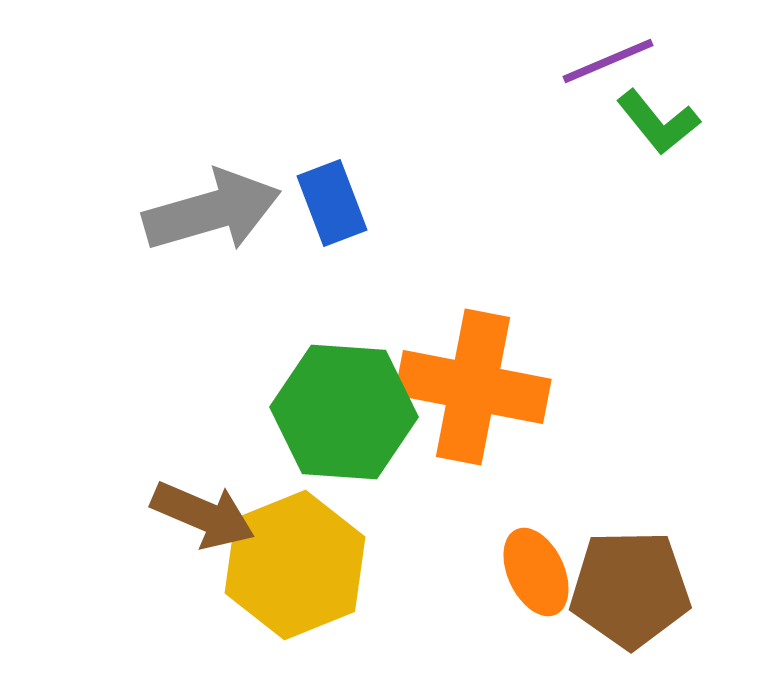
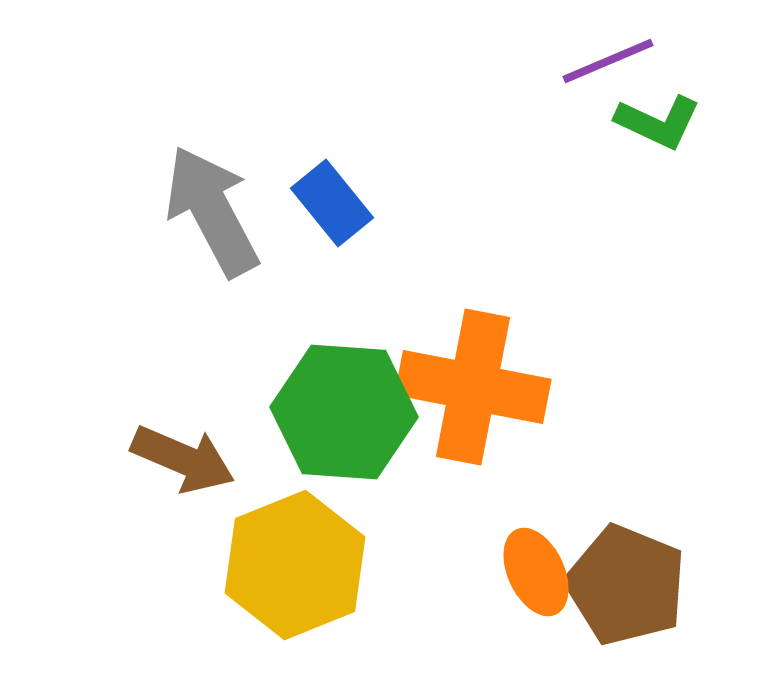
green L-shape: rotated 26 degrees counterclockwise
blue rectangle: rotated 18 degrees counterclockwise
gray arrow: rotated 102 degrees counterclockwise
brown arrow: moved 20 px left, 56 px up
brown pentagon: moved 4 px left, 4 px up; rotated 23 degrees clockwise
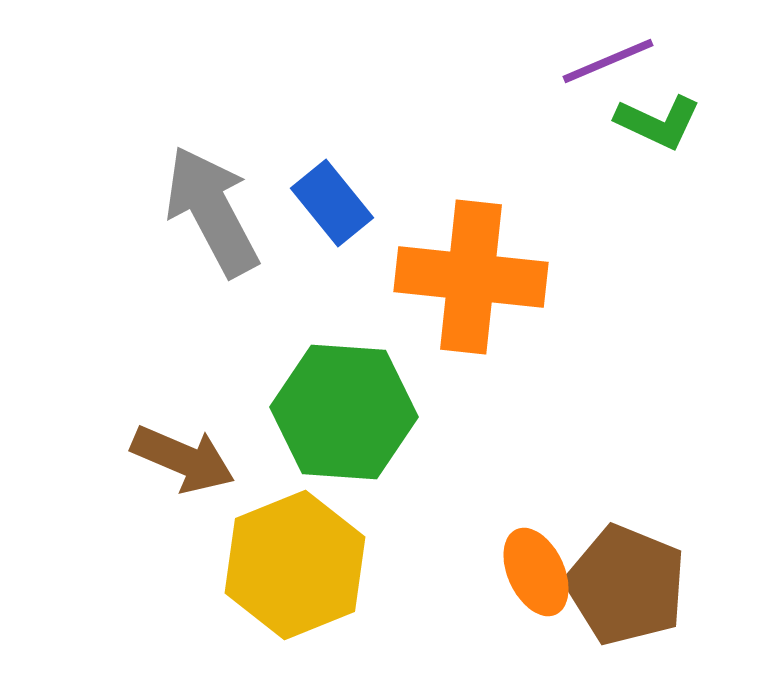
orange cross: moved 2 px left, 110 px up; rotated 5 degrees counterclockwise
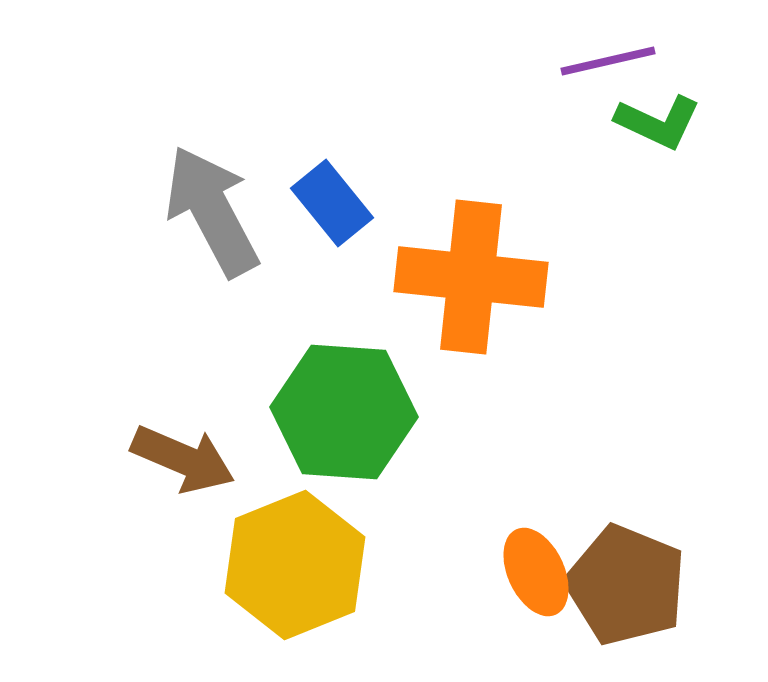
purple line: rotated 10 degrees clockwise
